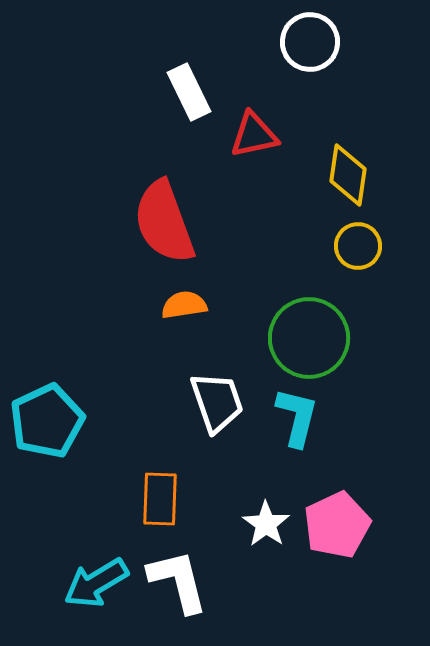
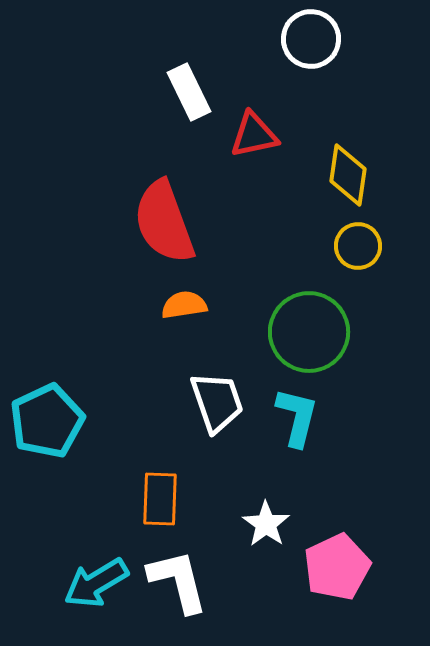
white circle: moved 1 px right, 3 px up
green circle: moved 6 px up
pink pentagon: moved 42 px down
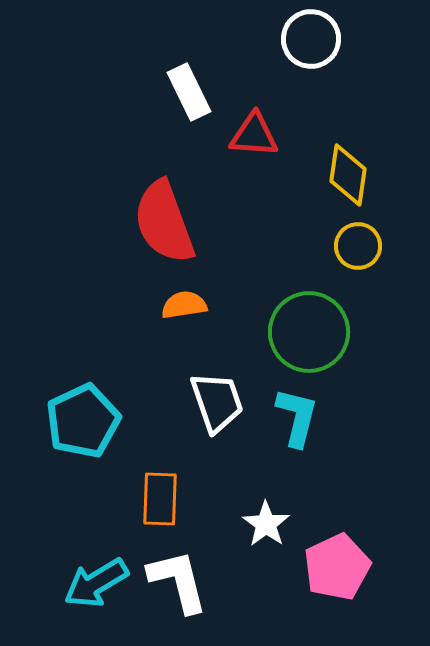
red triangle: rotated 16 degrees clockwise
cyan pentagon: moved 36 px right
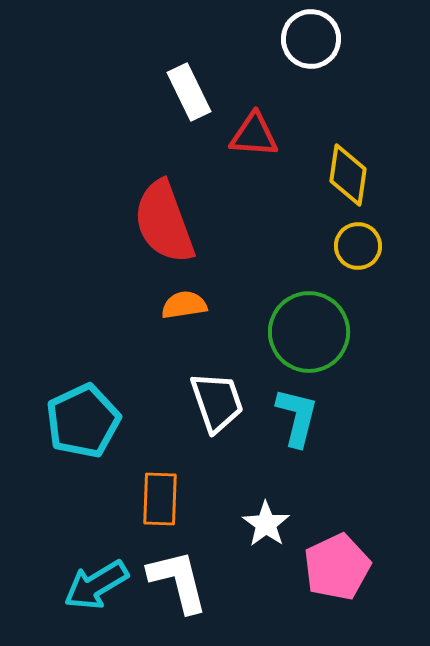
cyan arrow: moved 2 px down
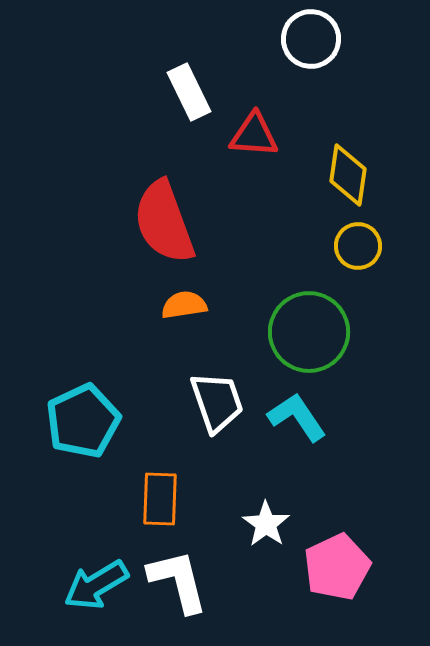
cyan L-shape: rotated 48 degrees counterclockwise
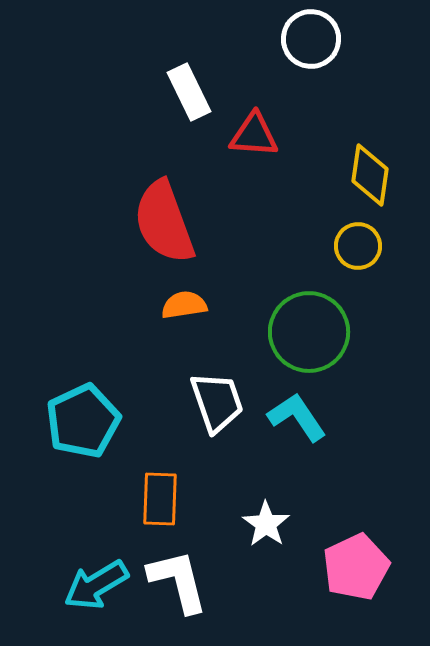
yellow diamond: moved 22 px right
pink pentagon: moved 19 px right
